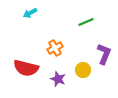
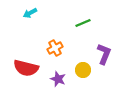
green line: moved 3 px left, 1 px down
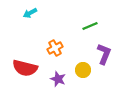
green line: moved 7 px right, 3 px down
red semicircle: moved 1 px left
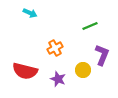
cyan arrow: rotated 128 degrees counterclockwise
purple L-shape: moved 2 px left, 1 px down
red semicircle: moved 3 px down
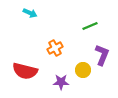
purple star: moved 3 px right, 3 px down; rotated 21 degrees counterclockwise
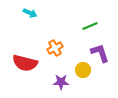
purple L-shape: moved 2 px left, 2 px up; rotated 40 degrees counterclockwise
red semicircle: moved 8 px up
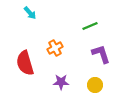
cyan arrow: rotated 24 degrees clockwise
purple L-shape: moved 1 px right, 1 px down
red semicircle: rotated 60 degrees clockwise
yellow circle: moved 12 px right, 15 px down
